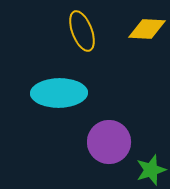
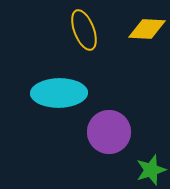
yellow ellipse: moved 2 px right, 1 px up
purple circle: moved 10 px up
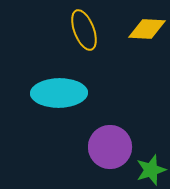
purple circle: moved 1 px right, 15 px down
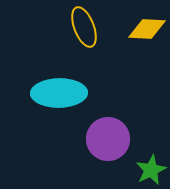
yellow ellipse: moved 3 px up
purple circle: moved 2 px left, 8 px up
green star: rotated 8 degrees counterclockwise
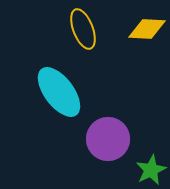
yellow ellipse: moved 1 px left, 2 px down
cyan ellipse: moved 1 px up; rotated 54 degrees clockwise
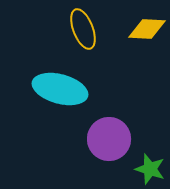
cyan ellipse: moved 1 px right, 3 px up; rotated 38 degrees counterclockwise
purple circle: moved 1 px right
green star: moved 1 px left, 1 px up; rotated 28 degrees counterclockwise
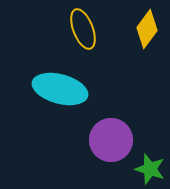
yellow diamond: rotated 57 degrees counterclockwise
purple circle: moved 2 px right, 1 px down
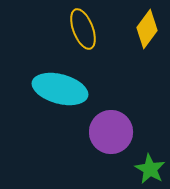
purple circle: moved 8 px up
green star: rotated 12 degrees clockwise
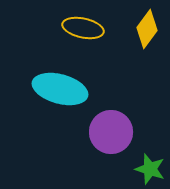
yellow ellipse: moved 1 px up; rotated 57 degrees counterclockwise
green star: rotated 12 degrees counterclockwise
